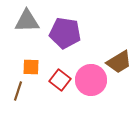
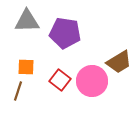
orange square: moved 5 px left
pink circle: moved 1 px right, 1 px down
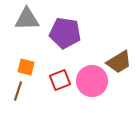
gray triangle: moved 2 px up
orange square: rotated 12 degrees clockwise
red square: rotated 30 degrees clockwise
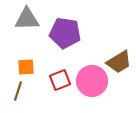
orange square: rotated 18 degrees counterclockwise
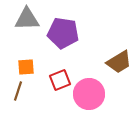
purple pentagon: moved 2 px left
pink circle: moved 3 px left, 13 px down
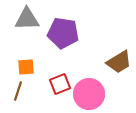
red square: moved 4 px down
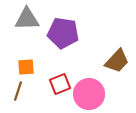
brown trapezoid: moved 2 px left, 1 px up; rotated 16 degrees counterclockwise
